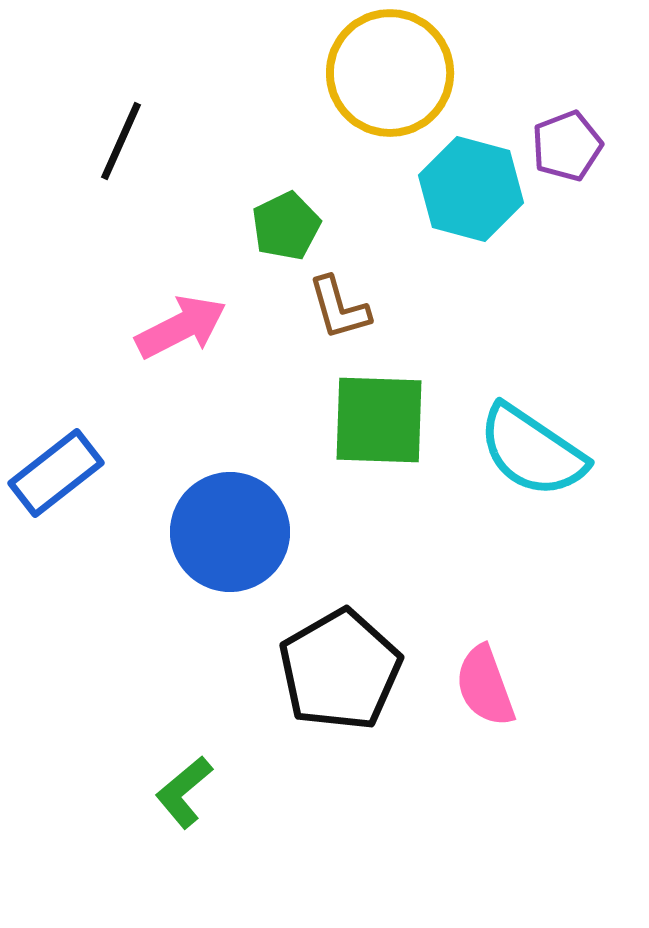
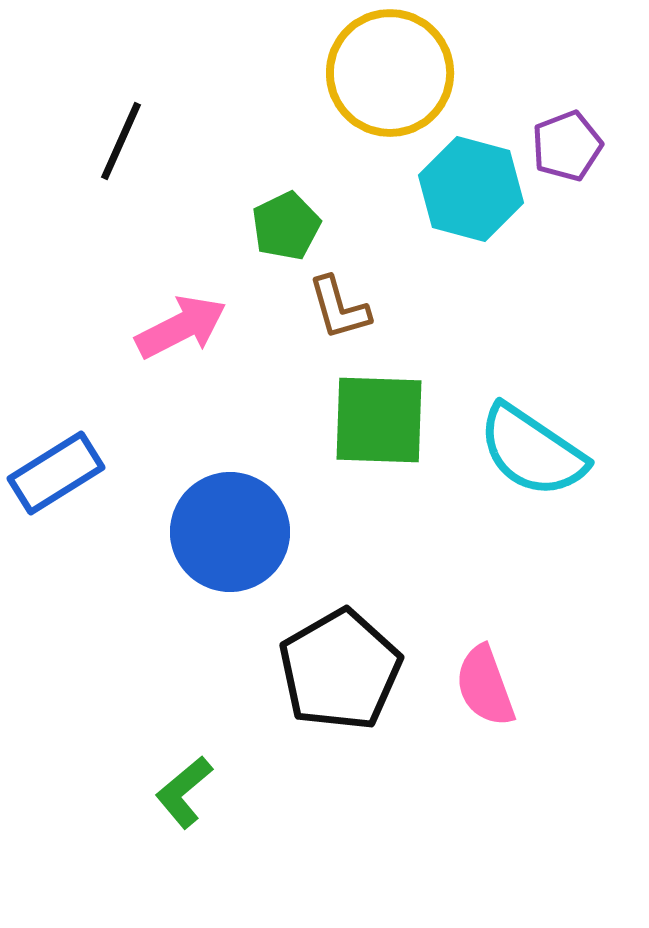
blue rectangle: rotated 6 degrees clockwise
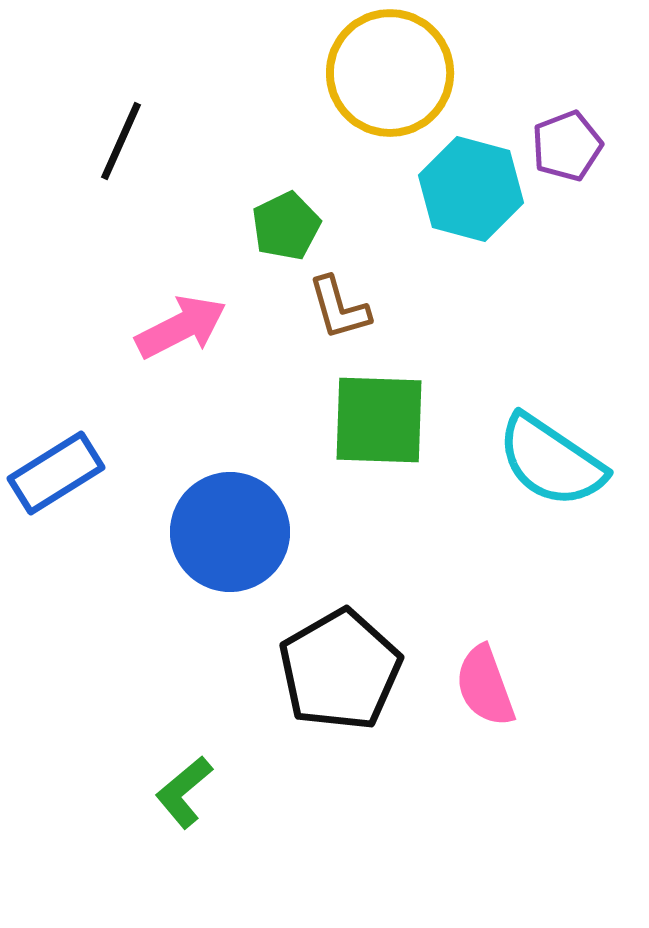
cyan semicircle: moved 19 px right, 10 px down
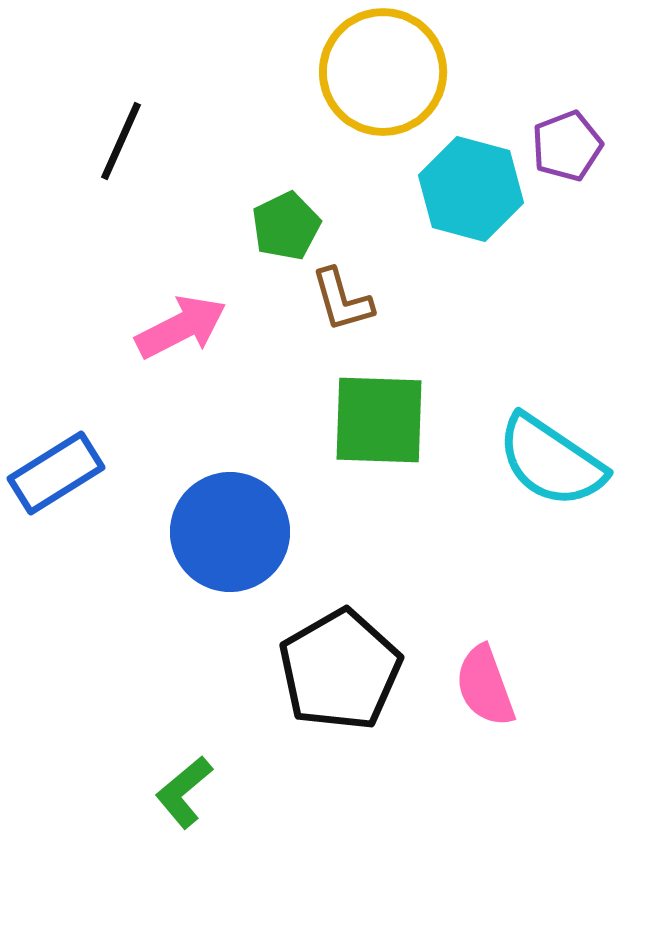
yellow circle: moved 7 px left, 1 px up
brown L-shape: moved 3 px right, 8 px up
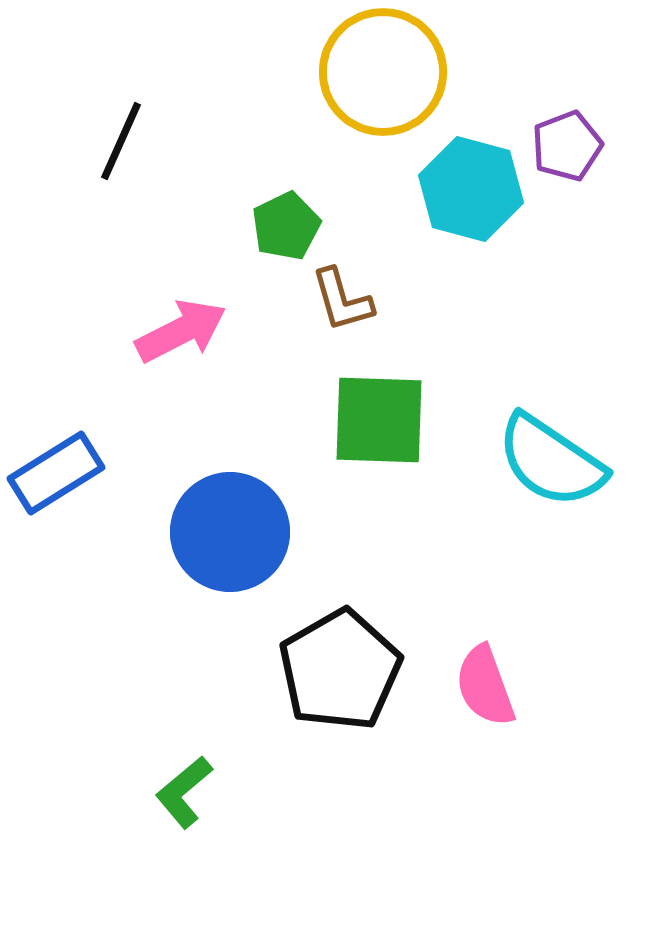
pink arrow: moved 4 px down
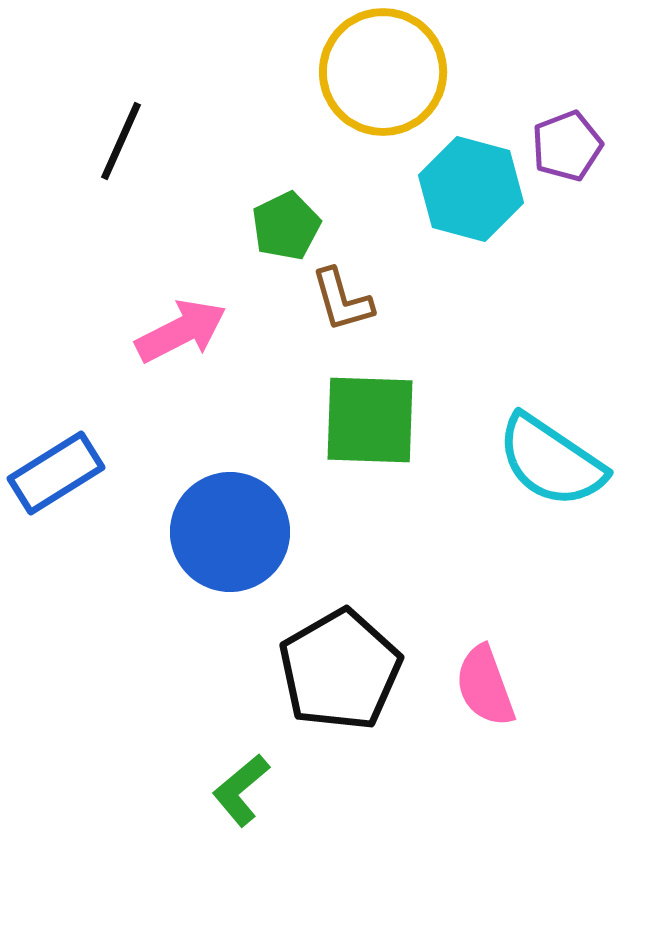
green square: moved 9 px left
green L-shape: moved 57 px right, 2 px up
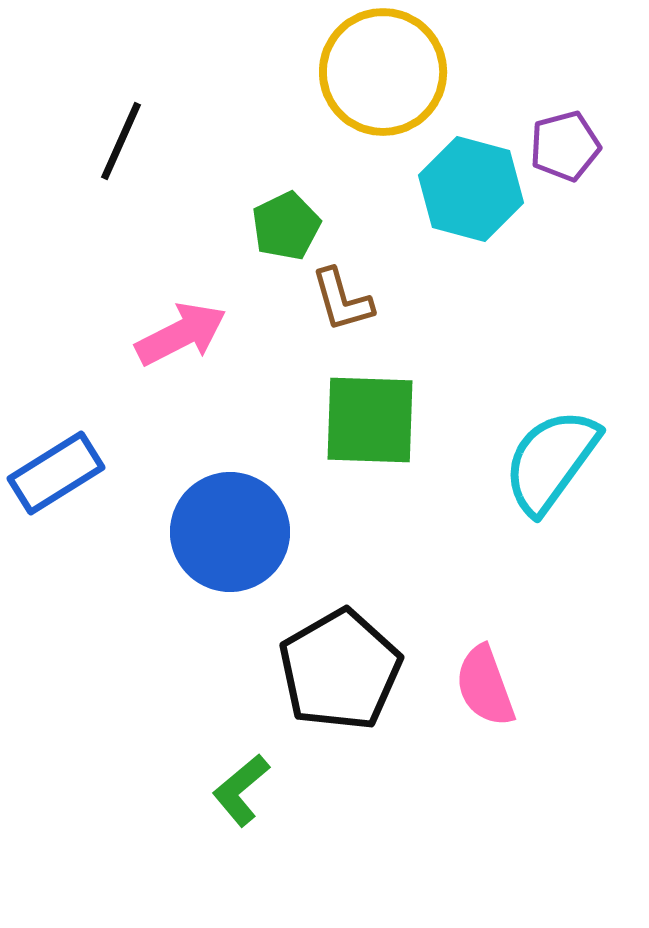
purple pentagon: moved 2 px left; rotated 6 degrees clockwise
pink arrow: moved 3 px down
cyan semicircle: rotated 92 degrees clockwise
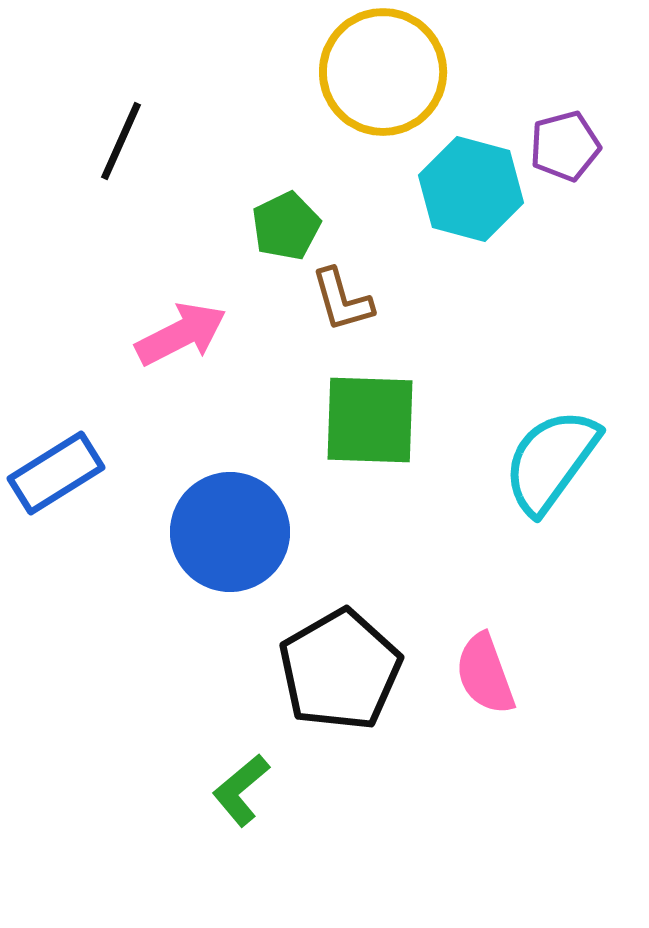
pink semicircle: moved 12 px up
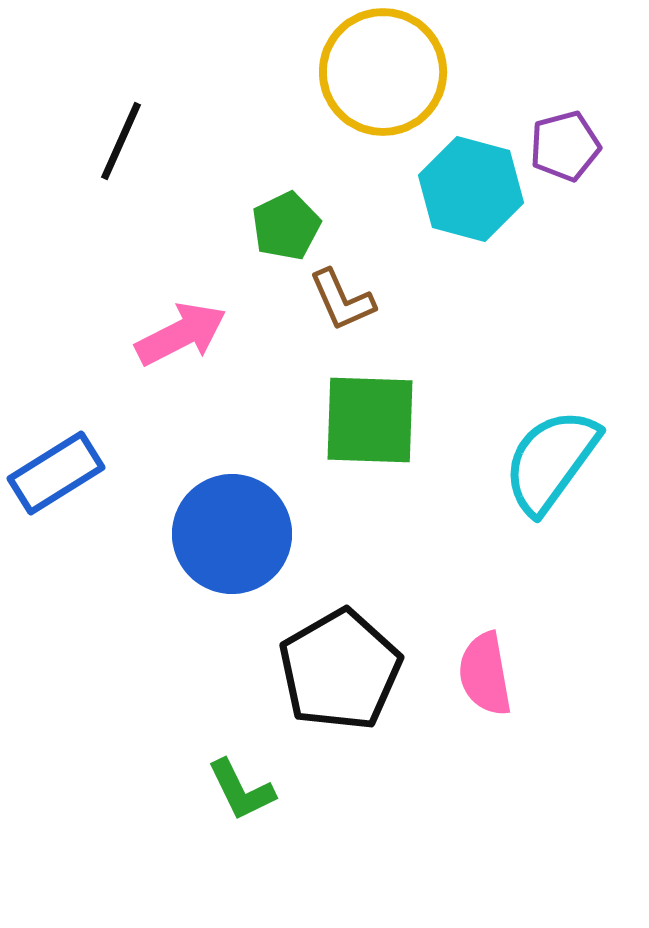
brown L-shape: rotated 8 degrees counterclockwise
blue circle: moved 2 px right, 2 px down
pink semicircle: rotated 10 degrees clockwise
green L-shape: rotated 76 degrees counterclockwise
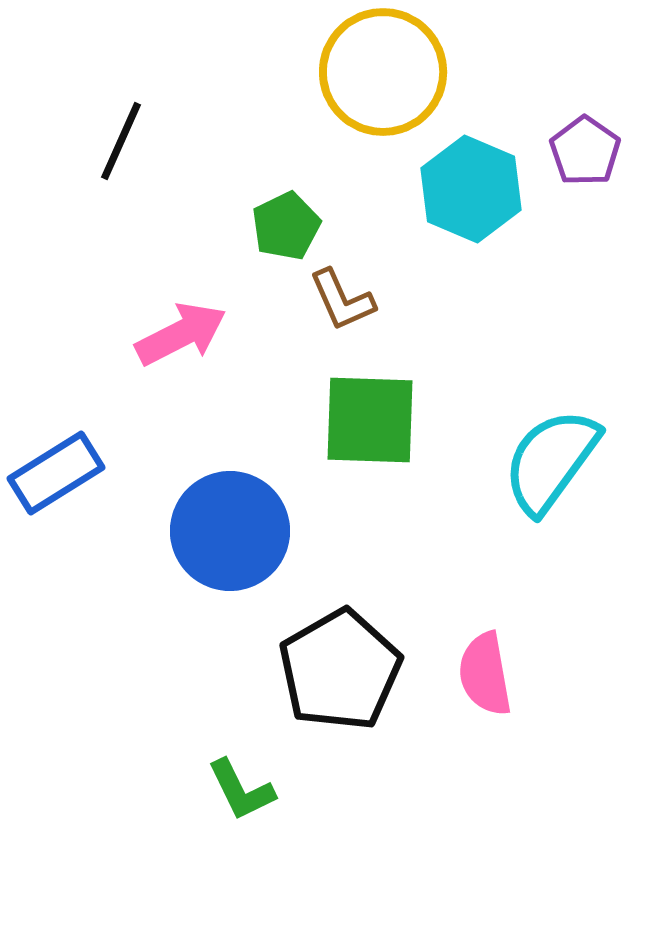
purple pentagon: moved 20 px right, 5 px down; rotated 22 degrees counterclockwise
cyan hexagon: rotated 8 degrees clockwise
blue circle: moved 2 px left, 3 px up
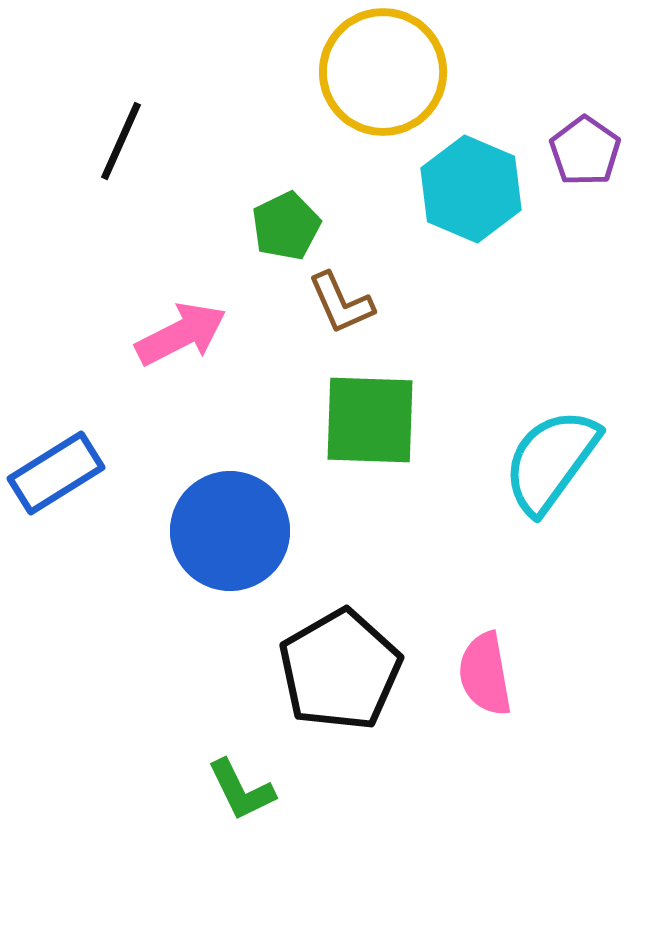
brown L-shape: moved 1 px left, 3 px down
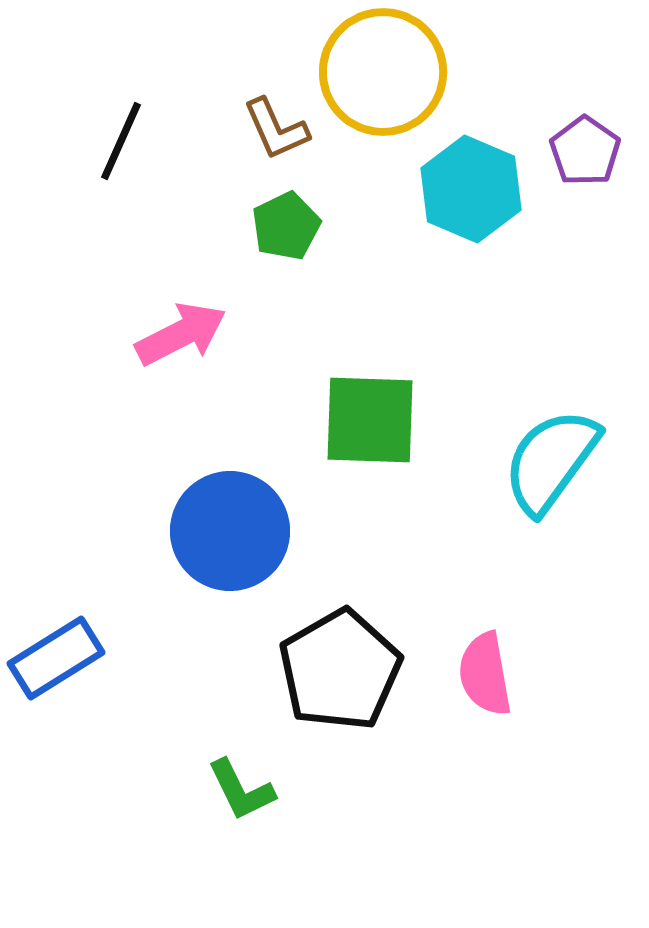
brown L-shape: moved 65 px left, 174 px up
blue rectangle: moved 185 px down
